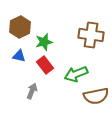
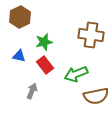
brown hexagon: moved 10 px up
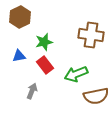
blue triangle: rotated 24 degrees counterclockwise
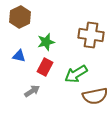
green star: moved 2 px right
blue triangle: rotated 24 degrees clockwise
red rectangle: moved 2 px down; rotated 66 degrees clockwise
green arrow: rotated 10 degrees counterclockwise
gray arrow: rotated 35 degrees clockwise
brown semicircle: moved 1 px left
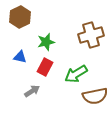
brown cross: rotated 25 degrees counterclockwise
blue triangle: moved 1 px right, 1 px down
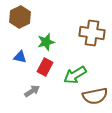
brown cross: moved 1 px right, 2 px up; rotated 25 degrees clockwise
green arrow: moved 1 px left, 1 px down
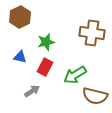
brown semicircle: rotated 25 degrees clockwise
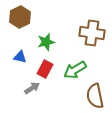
red rectangle: moved 2 px down
green arrow: moved 5 px up
gray arrow: moved 3 px up
brown semicircle: rotated 65 degrees clockwise
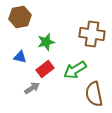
brown hexagon: rotated 15 degrees clockwise
brown cross: moved 1 px down
red rectangle: rotated 24 degrees clockwise
brown semicircle: moved 1 px left, 2 px up
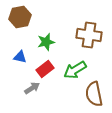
brown cross: moved 3 px left, 1 px down
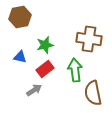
brown cross: moved 4 px down
green star: moved 1 px left, 3 px down
green arrow: rotated 115 degrees clockwise
gray arrow: moved 2 px right, 2 px down
brown semicircle: moved 1 px left, 1 px up
